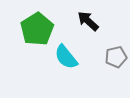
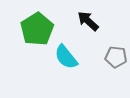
gray pentagon: rotated 20 degrees clockwise
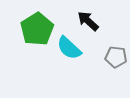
cyan semicircle: moved 3 px right, 9 px up; rotated 8 degrees counterclockwise
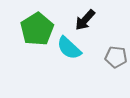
black arrow: moved 3 px left, 1 px up; rotated 90 degrees counterclockwise
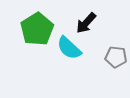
black arrow: moved 1 px right, 3 px down
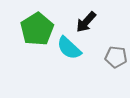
black arrow: moved 1 px up
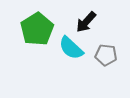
cyan semicircle: moved 2 px right
gray pentagon: moved 10 px left, 2 px up
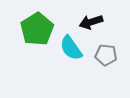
black arrow: moved 5 px right; rotated 30 degrees clockwise
cyan semicircle: rotated 12 degrees clockwise
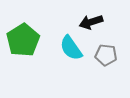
green pentagon: moved 14 px left, 11 px down
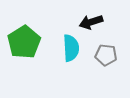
green pentagon: moved 1 px right, 2 px down
cyan semicircle: rotated 148 degrees counterclockwise
